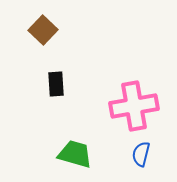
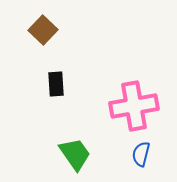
green trapezoid: rotated 39 degrees clockwise
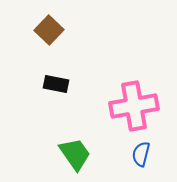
brown square: moved 6 px right
black rectangle: rotated 75 degrees counterclockwise
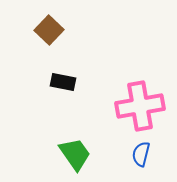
black rectangle: moved 7 px right, 2 px up
pink cross: moved 6 px right
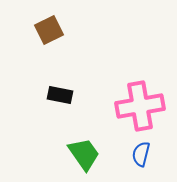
brown square: rotated 20 degrees clockwise
black rectangle: moved 3 px left, 13 px down
green trapezoid: moved 9 px right
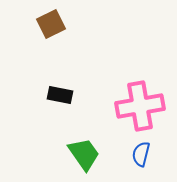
brown square: moved 2 px right, 6 px up
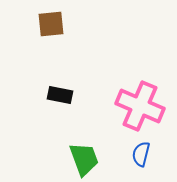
brown square: rotated 20 degrees clockwise
pink cross: rotated 33 degrees clockwise
green trapezoid: moved 5 px down; rotated 15 degrees clockwise
